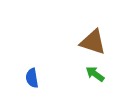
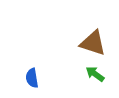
brown triangle: moved 1 px down
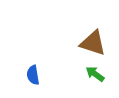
blue semicircle: moved 1 px right, 3 px up
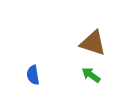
green arrow: moved 4 px left, 1 px down
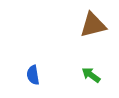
brown triangle: moved 18 px up; rotated 32 degrees counterclockwise
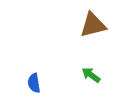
blue semicircle: moved 1 px right, 8 px down
